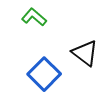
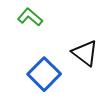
green L-shape: moved 4 px left
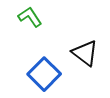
green L-shape: rotated 15 degrees clockwise
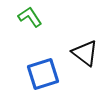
blue square: moved 1 px left; rotated 28 degrees clockwise
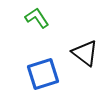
green L-shape: moved 7 px right, 1 px down
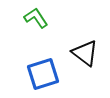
green L-shape: moved 1 px left
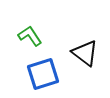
green L-shape: moved 6 px left, 18 px down
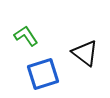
green L-shape: moved 4 px left
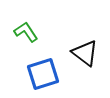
green L-shape: moved 4 px up
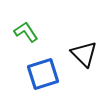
black triangle: moved 1 px left, 1 px down; rotated 8 degrees clockwise
